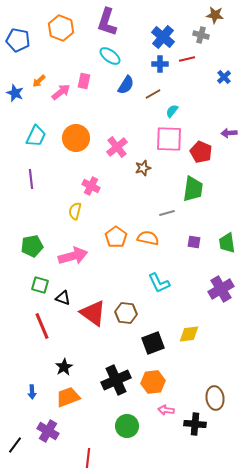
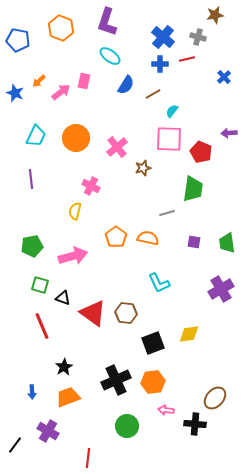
brown star at (215, 15): rotated 18 degrees counterclockwise
gray cross at (201, 35): moved 3 px left, 2 px down
brown ellipse at (215, 398): rotated 50 degrees clockwise
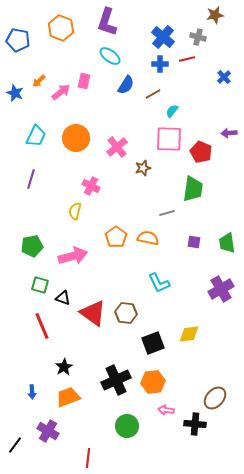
purple line at (31, 179): rotated 24 degrees clockwise
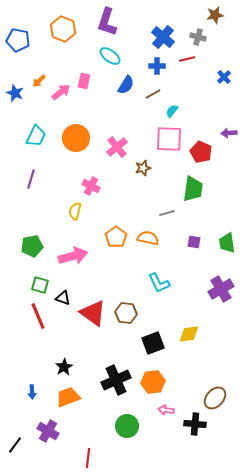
orange hexagon at (61, 28): moved 2 px right, 1 px down
blue cross at (160, 64): moved 3 px left, 2 px down
red line at (42, 326): moved 4 px left, 10 px up
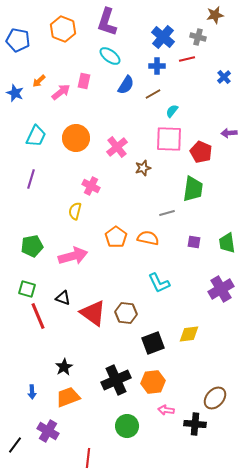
green square at (40, 285): moved 13 px left, 4 px down
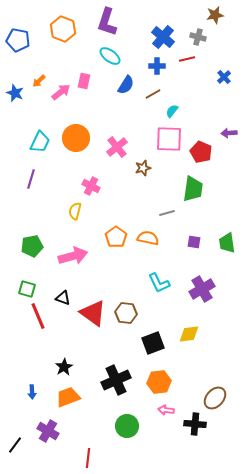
cyan trapezoid at (36, 136): moved 4 px right, 6 px down
purple cross at (221, 289): moved 19 px left
orange hexagon at (153, 382): moved 6 px right
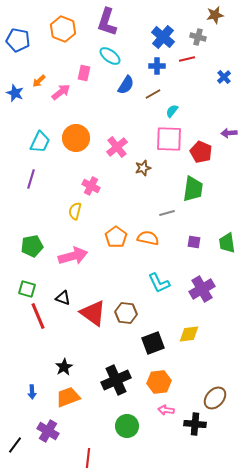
pink rectangle at (84, 81): moved 8 px up
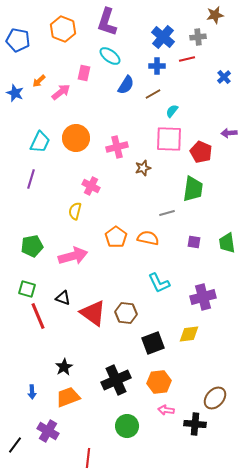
gray cross at (198, 37): rotated 21 degrees counterclockwise
pink cross at (117, 147): rotated 25 degrees clockwise
purple cross at (202, 289): moved 1 px right, 8 px down; rotated 15 degrees clockwise
